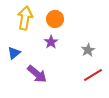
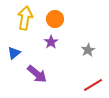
red line: moved 10 px down
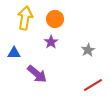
blue triangle: rotated 40 degrees clockwise
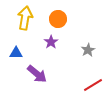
orange circle: moved 3 px right
blue triangle: moved 2 px right
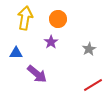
gray star: moved 1 px right, 1 px up
